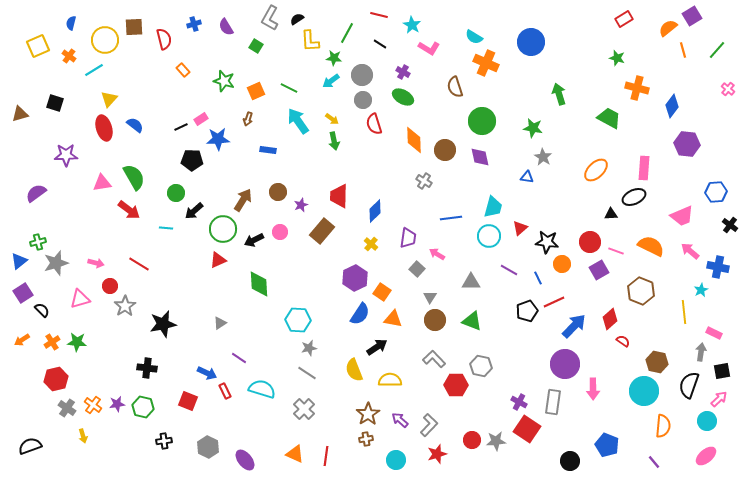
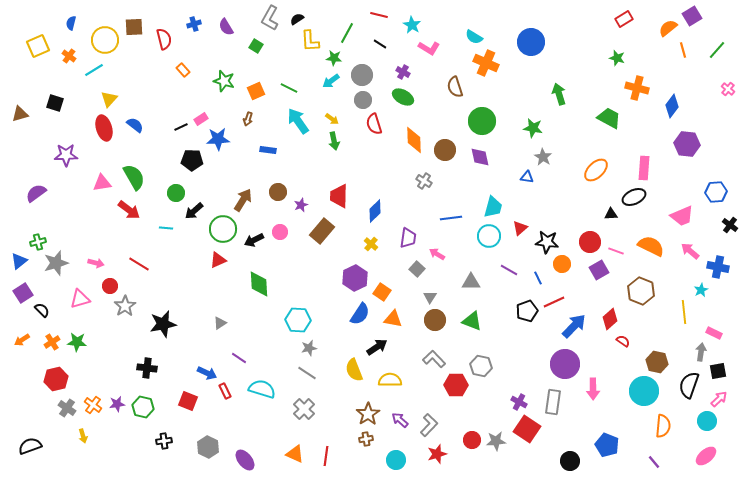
black square at (722, 371): moved 4 px left
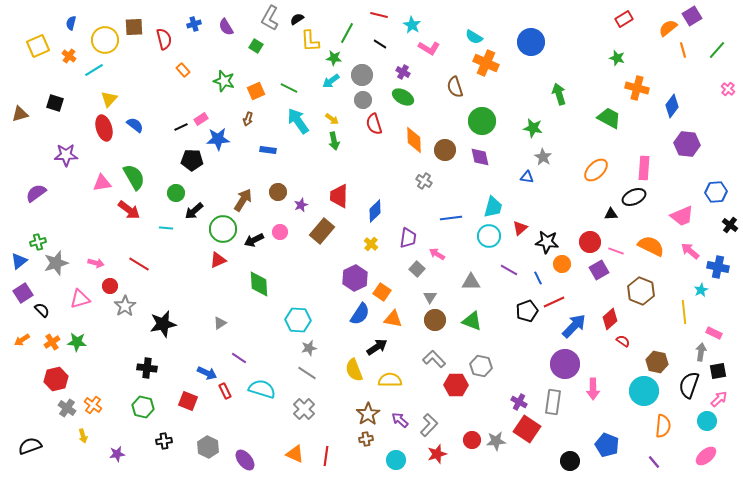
purple star at (117, 404): moved 50 px down
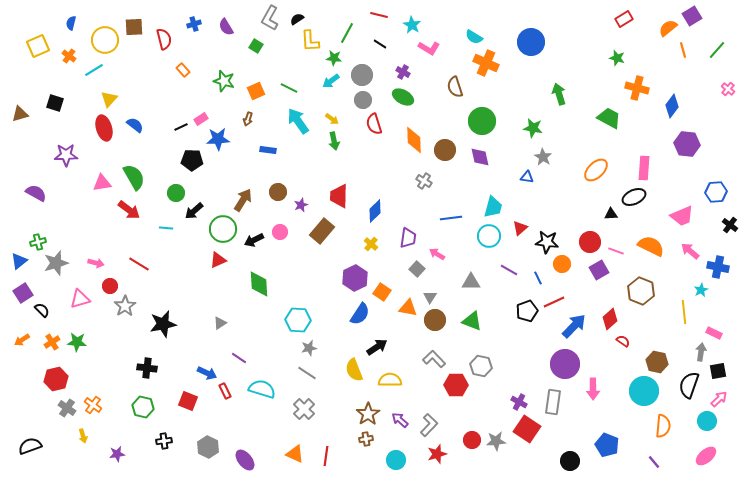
purple semicircle at (36, 193): rotated 65 degrees clockwise
orange triangle at (393, 319): moved 15 px right, 11 px up
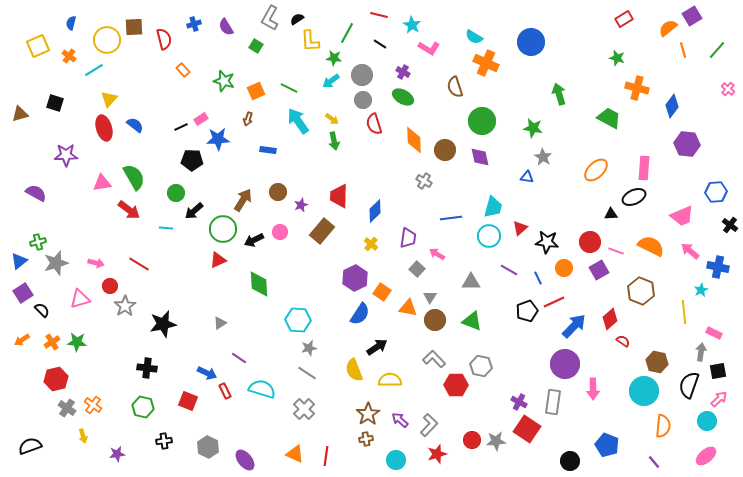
yellow circle at (105, 40): moved 2 px right
orange circle at (562, 264): moved 2 px right, 4 px down
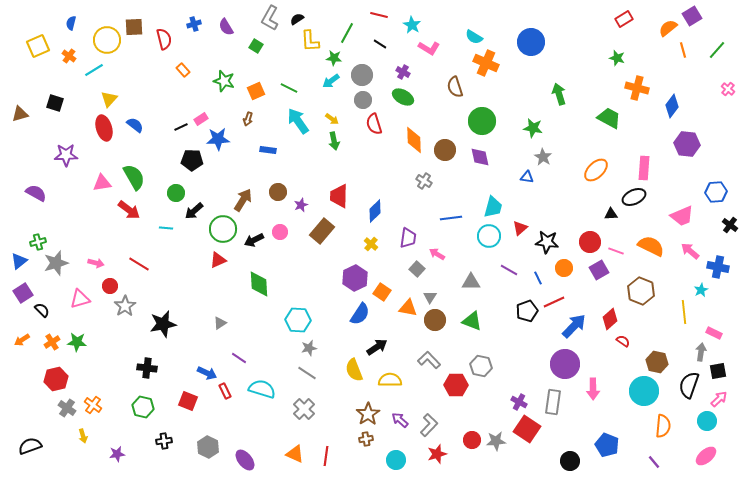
gray L-shape at (434, 359): moved 5 px left, 1 px down
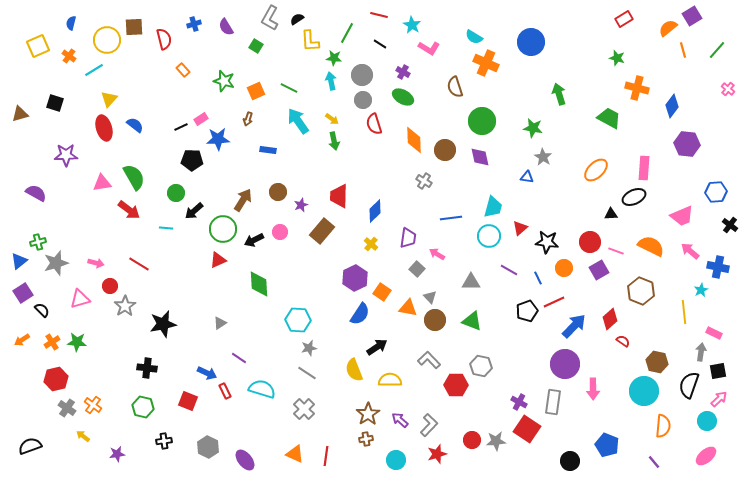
cyan arrow at (331, 81): rotated 114 degrees clockwise
gray triangle at (430, 297): rotated 16 degrees counterclockwise
yellow arrow at (83, 436): rotated 144 degrees clockwise
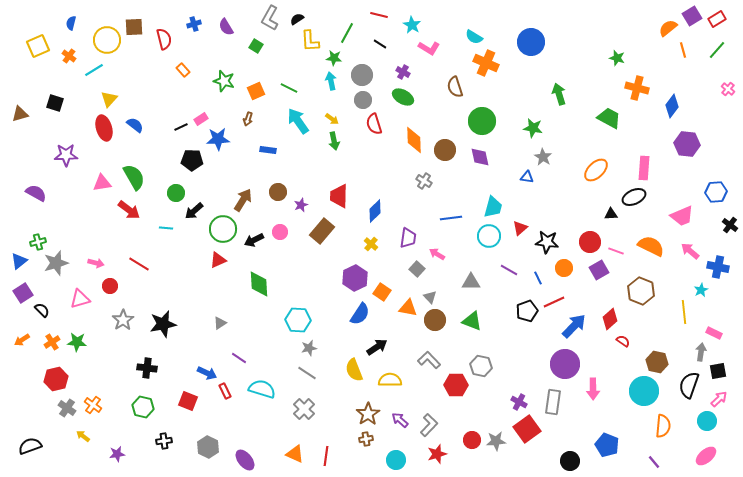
red rectangle at (624, 19): moved 93 px right
gray star at (125, 306): moved 2 px left, 14 px down
red square at (527, 429): rotated 20 degrees clockwise
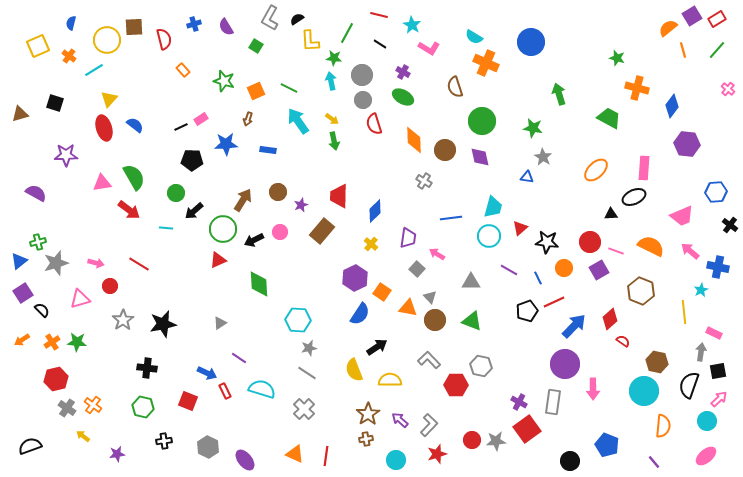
blue star at (218, 139): moved 8 px right, 5 px down
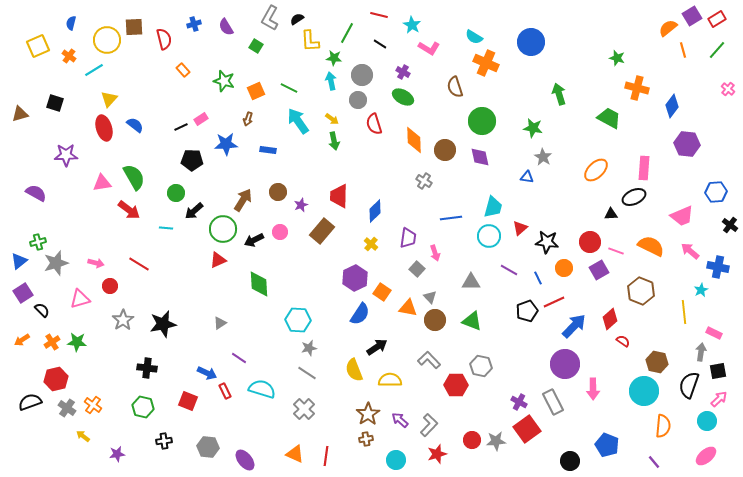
gray circle at (363, 100): moved 5 px left
pink arrow at (437, 254): moved 2 px left, 1 px up; rotated 140 degrees counterclockwise
gray rectangle at (553, 402): rotated 35 degrees counterclockwise
black semicircle at (30, 446): moved 44 px up
gray hexagon at (208, 447): rotated 20 degrees counterclockwise
